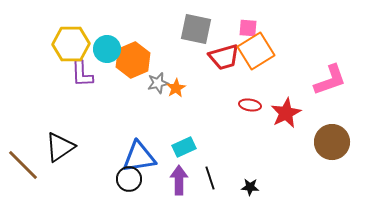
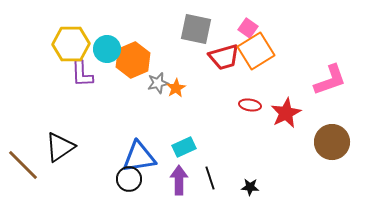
pink square: rotated 30 degrees clockwise
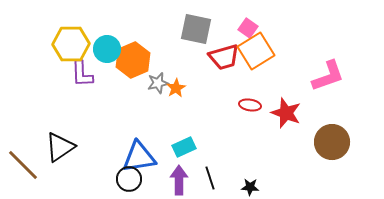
pink L-shape: moved 2 px left, 4 px up
red star: rotated 24 degrees counterclockwise
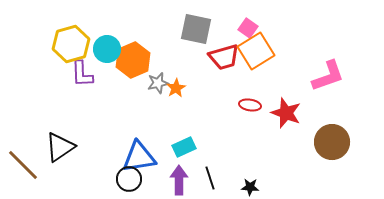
yellow hexagon: rotated 15 degrees counterclockwise
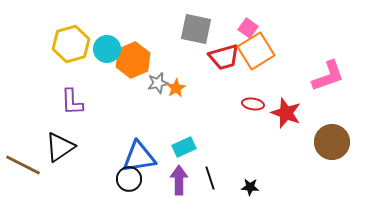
purple L-shape: moved 10 px left, 28 px down
red ellipse: moved 3 px right, 1 px up
brown line: rotated 18 degrees counterclockwise
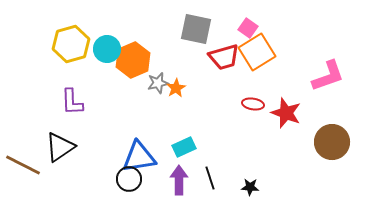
orange square: moved 1 px right, 1 px down
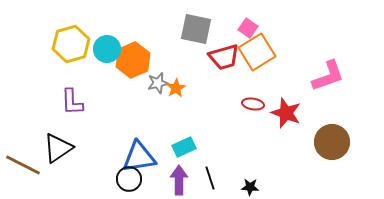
black triangle: moved 2 px left, 1 px down
